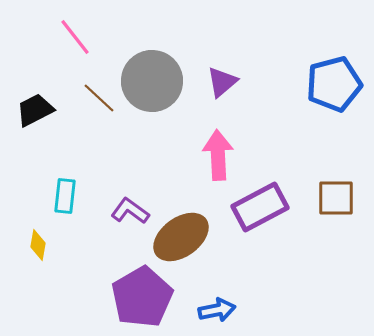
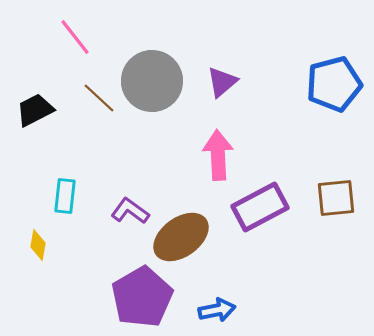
brown square: rotated 6 degrees counterclockwise
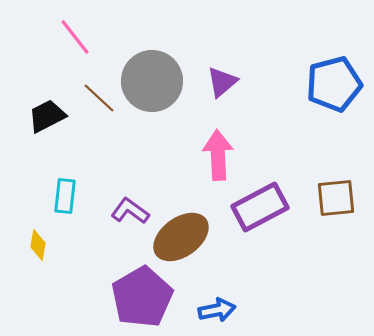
black trapezoid: moved 12 px right, 6 px down
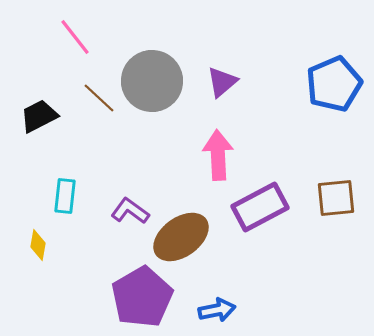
blue pentagon: rotated 8 degrees counterclockwise
black trapezoid: moved 8 px left
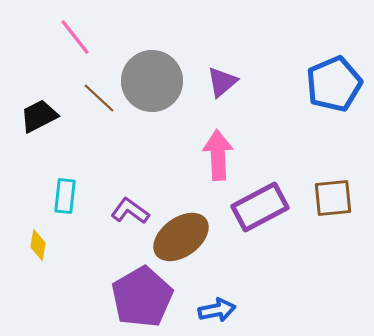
brown square: moved 3 px left
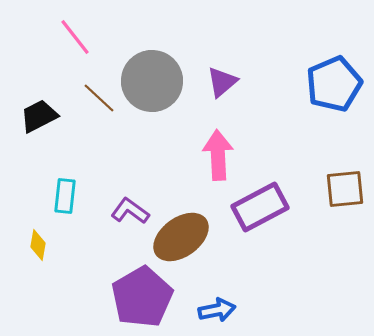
brown square: moved 12 px right, 9 px up
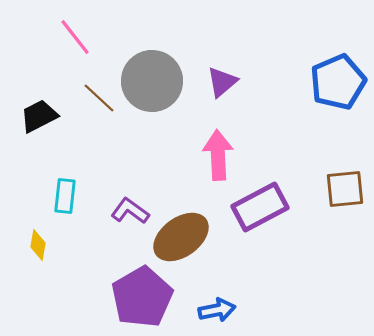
blue pentagon: moved 4 px right, 2 px up
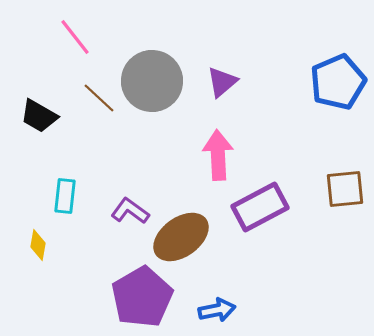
black trapezoid: rotated 123 degrees counterclockwise
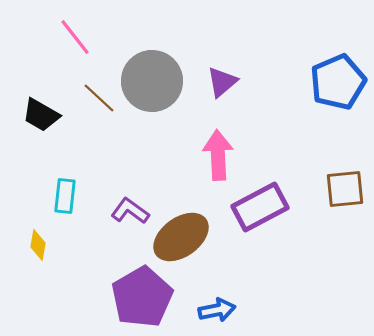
black trapezoid: moved 2 px right, 1 px up
